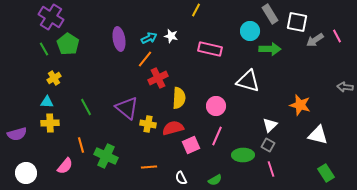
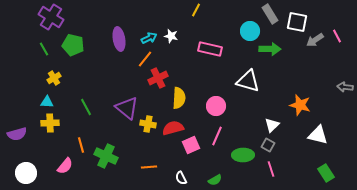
green pentagon at (68, 44): moved 5 px right, 1 px down; rotated 20 degrees counterclockwise
white triangle at (270, 125): moved 2 px right
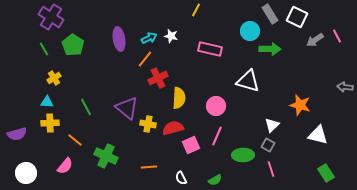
white square at (297, 22): moved 5 px up; rotated 15 degrees clockwise
green pentagon at (73, 45): rotated 20 degrees clockwise
orange line at (81, 145): moved 6 px left, 5 px up; rotated 35 degrees counterclockwise
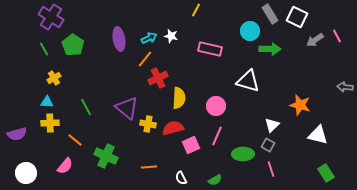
green ellipse at (243, 155): moved 1 px up
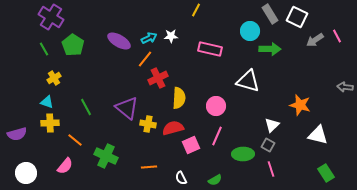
white star at (171, 36): rotated 16 degrees counterclockwise
purple ellipse at (119, 39): moved 2 px down; rotated 50 degrees counterclockwise
cyan triangle at (47, 102): rotated 16 degrees clockwise
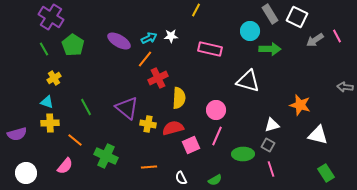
pink circle at (216, 106): moved 4 px down
white triangle at (272, 125): rotated 28 degrees clockwise
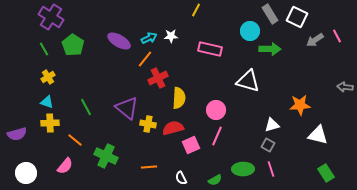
yellow cross at (54, 78): moved 6 px left, 1 px up
orange star at (300, 105): rotated 20 degrees counterclockwise
green ellipse at (243, 154): moved 15 px down
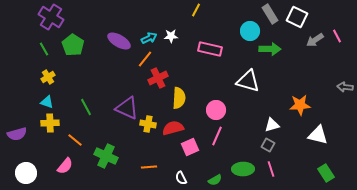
purple triangle at (127, 108): rotated 15 degrees counterclockwise
pink square at (191, 145): moved 1 px left, 2 px down
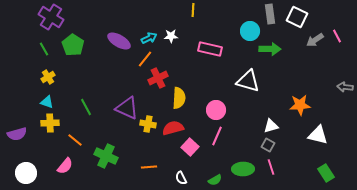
yellow line at (196, 10): moved 3 px left; rotated 24 degrees counterclockwise
gray rectangle at (270, 14): rotated 24 degrees clockwise
white triangle at (272, 125): moved 1 px left, 1 px down
pink square at (190, 147): rotated 24 degrees counterclockwise
pink line at (271, 169): moved 2 px up
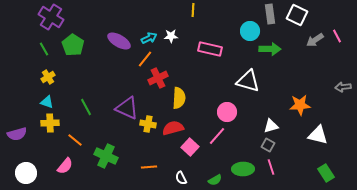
white square at (297, 17): moved 2 px up
gray arrow at (345, 87): moved 2 px left; rotated 14 degrees counterclockwise
pink circle at (216, 110): moved 11 px right, 2 px down
pink line at (217, 136): rotated 18 degrees clockwise
